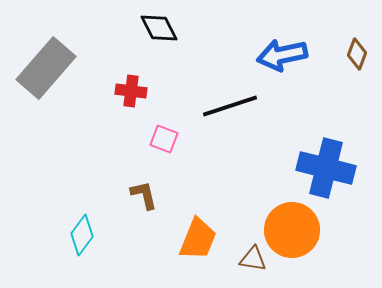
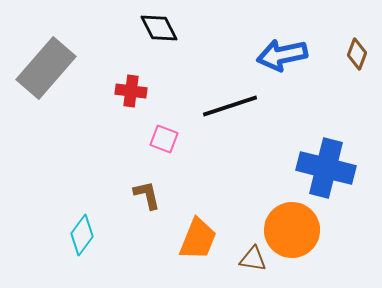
brown L-shape: moved 3 px right
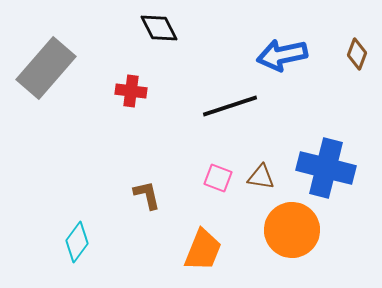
pink square: moved 54 px right, 39 px down
cyan diamond: moved 5 px left, 7 px down
orange trapezoid: moved 5 px right, 11 px down
brown triangle: moved 8 px right, 82 px up
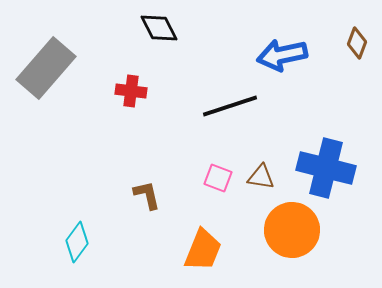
brown diamond: moved 11 px up
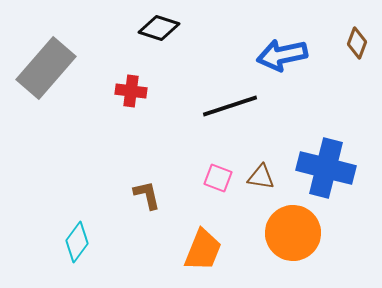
black diamond: rotated 45 degrees counterclockwise
orange circle: moved 1 px right, 3 px down
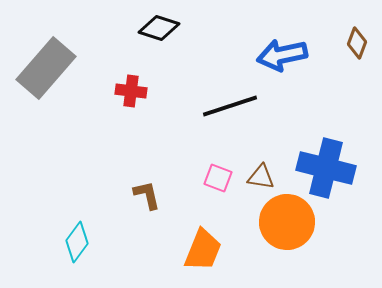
orange circle: moved 6 px left, 11 px up
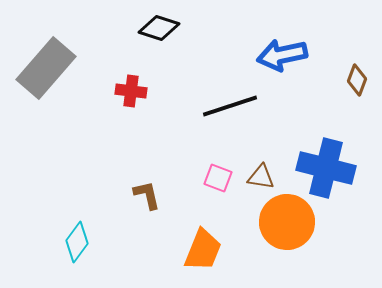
brown diamond: moved 37 px down
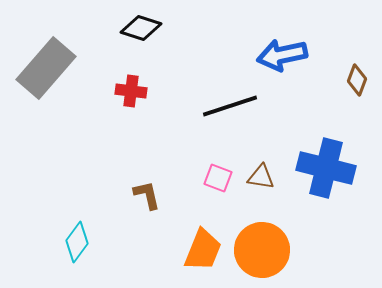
black diamond: moved 18 px left
orange circle: moved 25 px left, 28 px down
